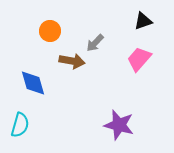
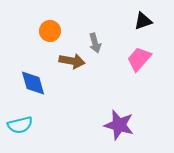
gray arrow: rotated 60 degrees counterclockwise
cyan semicircle: rotated 60 degrees clockwise
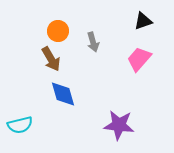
orange circle: moved 8 px right
gray arrow: moved 2 px left, 1 px up
brown arrow: moved 21 px left, 2 px up; rotated 50 degrees clockwise
blue diamond: moved 30 px right, 11 px down
purple star: rotated 8 degrees counterclockwise
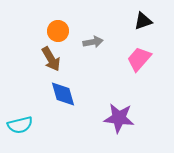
gray arrow: rotated 84 degrees counterclockwise
purple star: moved 7 px up
